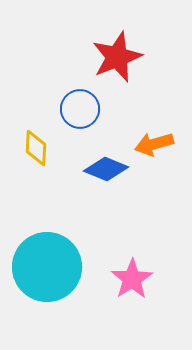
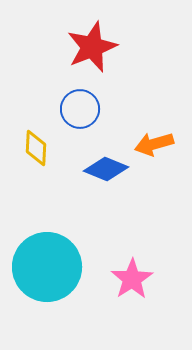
red star: moved 25 px left, 10 px up
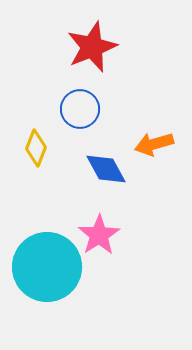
yellow diamond: rotated 18 degrees clockwise
blue diamond: rotated 39 degrees clockwise
pink star: moved 33 px left, 44 px up
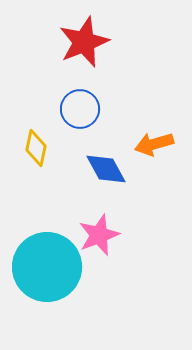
red star: moved 8 px left, 5 px up
yellow diamond: rotated 9 degrees counterclockwise
pink star: rotated 12 degrees clockwise
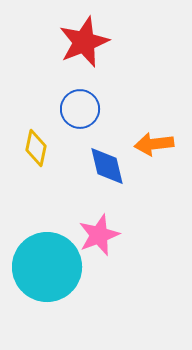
orange arrow: rotated 9 degrees clockwise
blue diamond: moved 1 px right, 3 px up; rotated 15 degrees clockwise
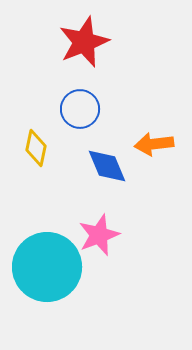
blue diamond: rotated 9 degrees counterclockwise
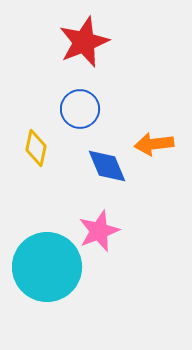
pink star: moved 4 px up
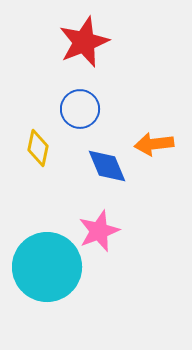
yellow diamond: moved 2 px right
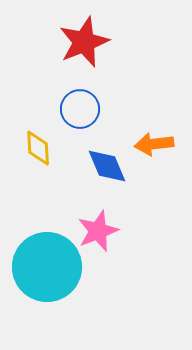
yellow diamond: rotated 15 degrees counterclockwise
pink star: moved 1 px left
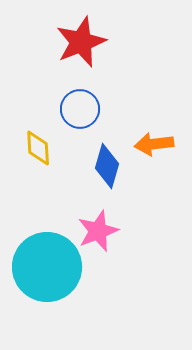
red star: moved 3 px left
blue diamond: rotated 39 degrees clockwise
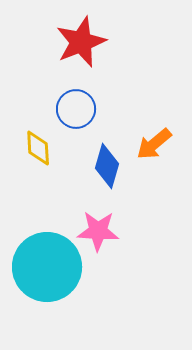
blue circle: moved 4 px left
orange arrow: rotated 33 degrees counterclockwise
pink star: rotated 24 degrees clockwise
